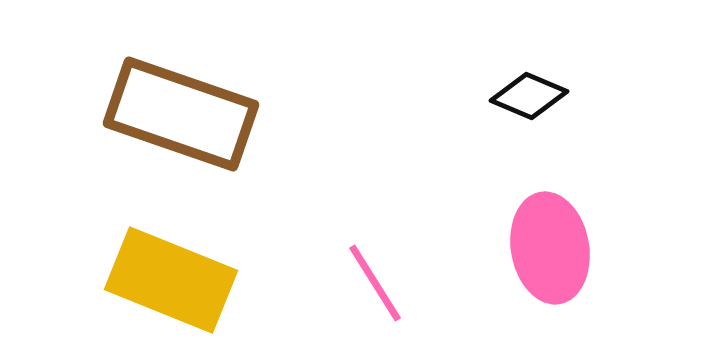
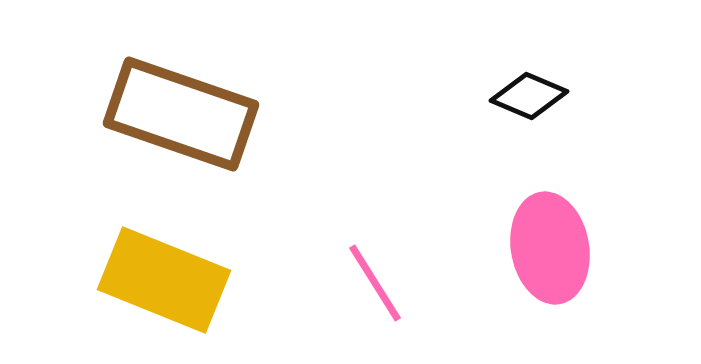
yellow rectangle: moved 7 px left
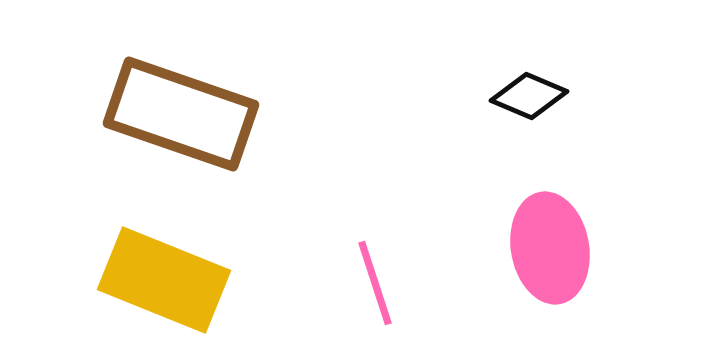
pink line: rotated 14 degrees clockwise
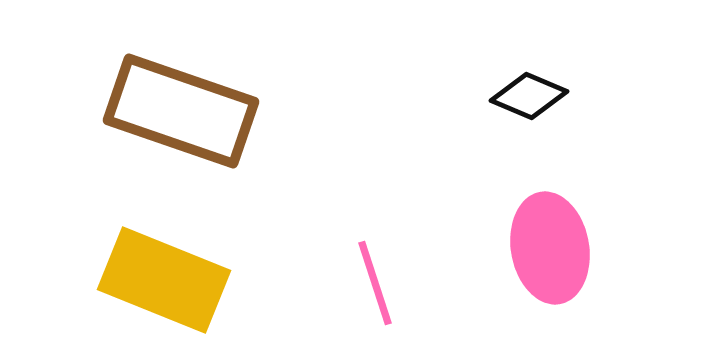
brown rectangle: moved 3 px up
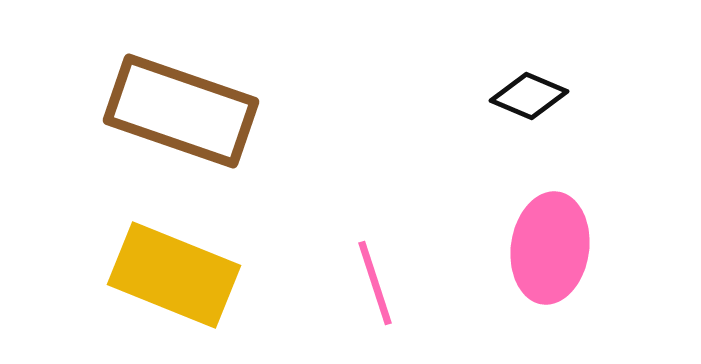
pink ellipse: rotated 18 degrees clockwise
yellow rectangle: moved 10 px right, 5 px up
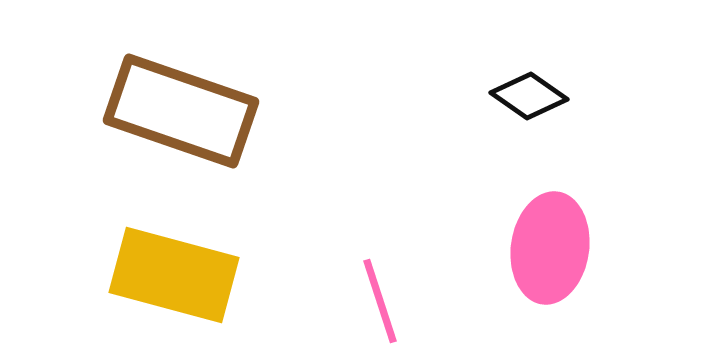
black diamond: rotated 12 degrees clockwise
yellow rectangle: rotated 7 degrees counterclockwise
pink line: moved 5 px right, 18 px down
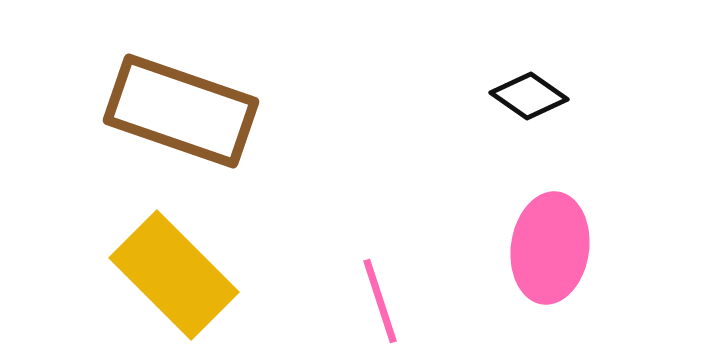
yellow rectangle: rotated 30 degrees clockwise
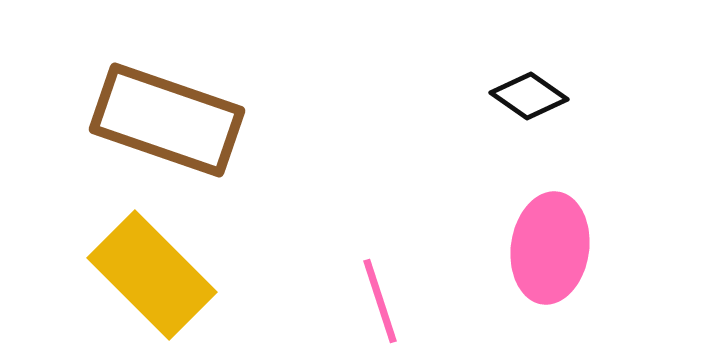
brown rectangle: moved 14 px left, 9 px down
yellow rectangle: moved 22 px left
